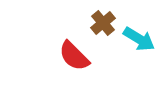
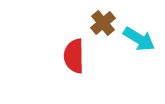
red semicircle: rotated 44 degrees clockwise
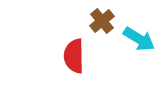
brown cross: moved 1 px left, 2 px up
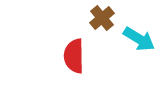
brown cross: moved 3 px up
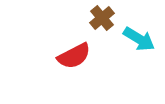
red semicircle: rotated 116 degrees counterclockwise
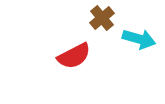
cyan arrow: rotated 16 degrees counterclockwise
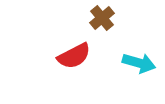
cyan arrow: moved 24 px down
